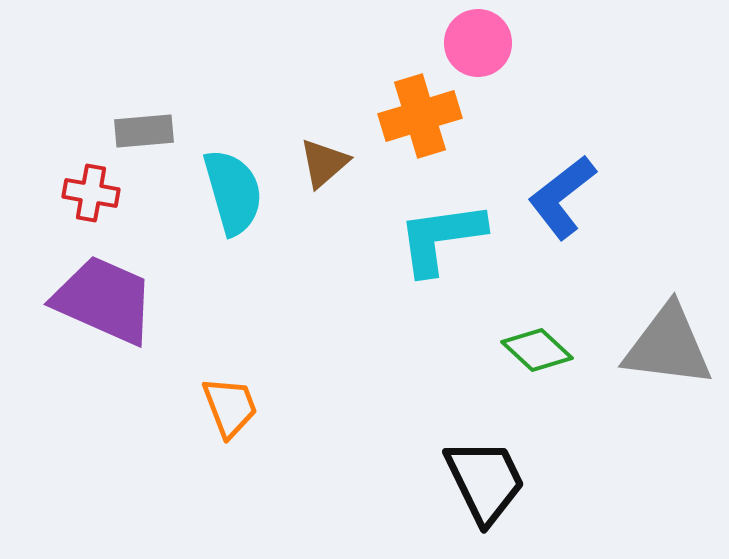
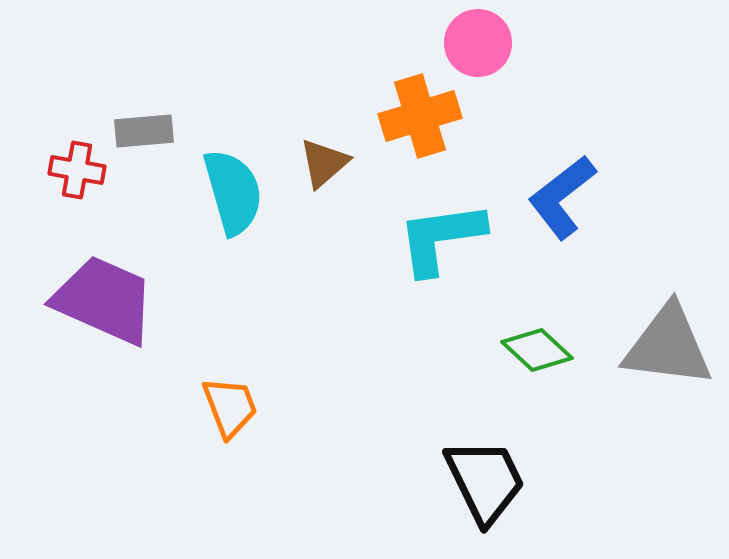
red cross: moved 14 px left, 23 px up
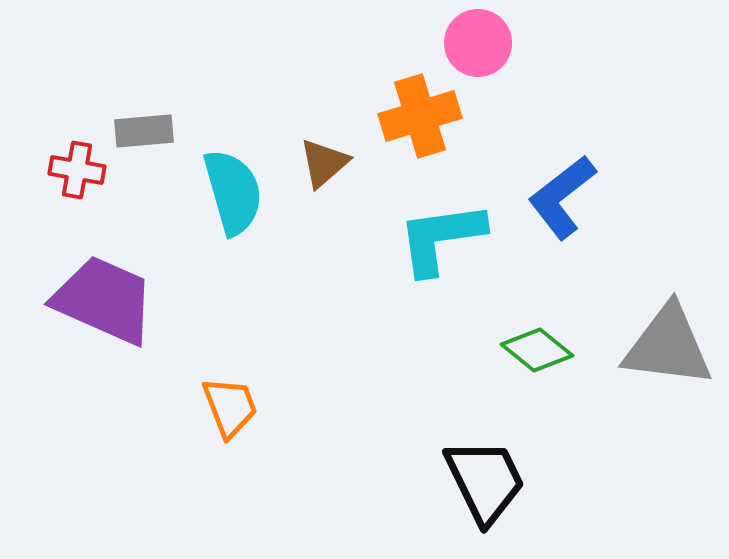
green diamond: rotated 4 degrees counterclockwise
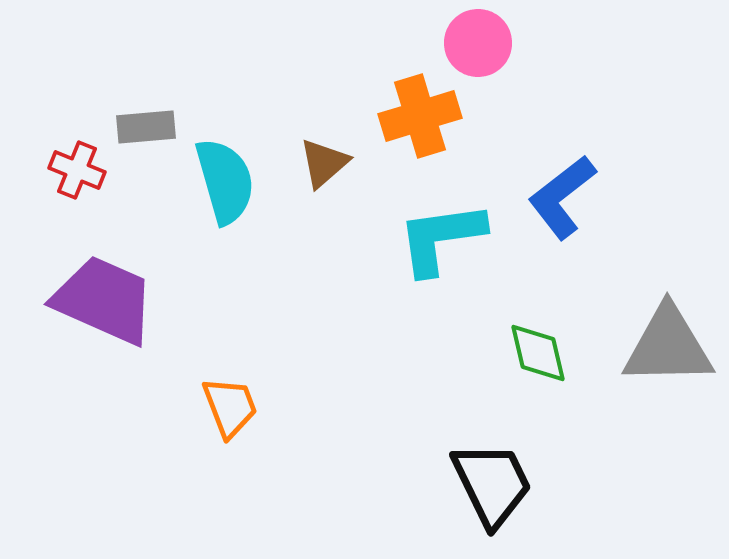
gray rectangle: moved 2 px right, 4 px up
red cross: rotated 12 degrees clockwise
cyan semicircle: moved 8 px left, 11 px up
gray triangle: rotated 8 degrees counterclockwise
green diamond: moved 1 px right, 3 px down; rotated 38 degrees clockwise
black trapezoid: moved 7 px right, 3 px down
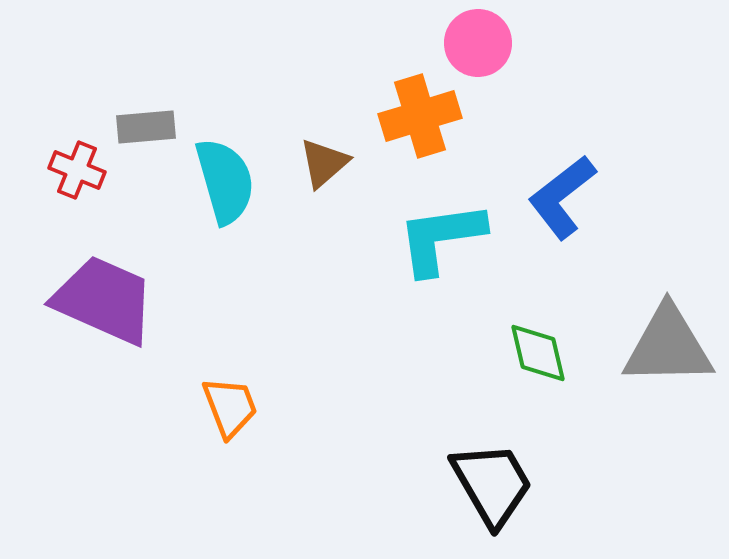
black trapezoid: rotated 4 degrees counterclockwise
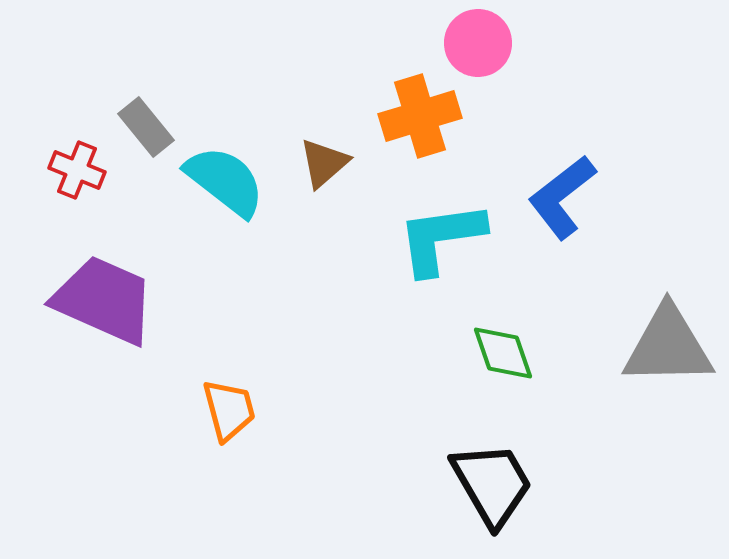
gray rectangle: rotated 56 degrees clockwise
cyan semicircle: rotated 36 degrees counterclockwise
green diamond: moved 35 px left; rotated 6 degrees counterclockwise
orange trapezoid: moved 1 px left, 3 px down; rotated 6 degrees clockwise
